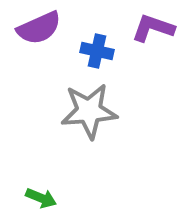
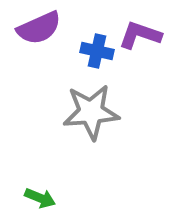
purple L-shape: moved 13 px left, 7 px down
gray star: moved 2 px right, 1 px down
green arrow: moved 1 px left
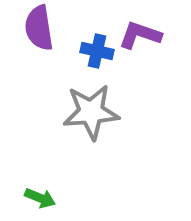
purple semicircle: rotated 105 degrees clockwise
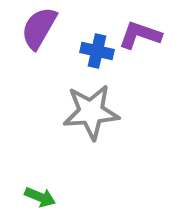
purple semicircle: rotated 39 degrees clockwise
green arrow: moved 1 px up
